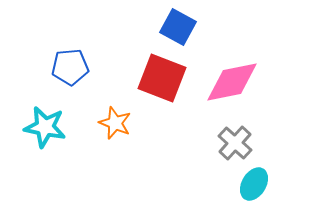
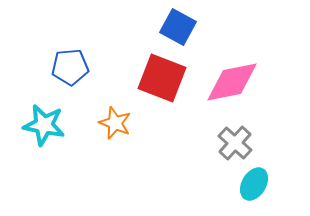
cyan star: moved 1 px left, 2 px up
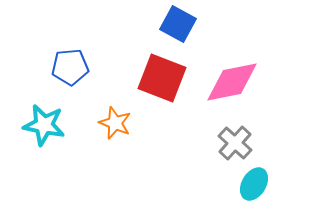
blue square: moved 3 px up
